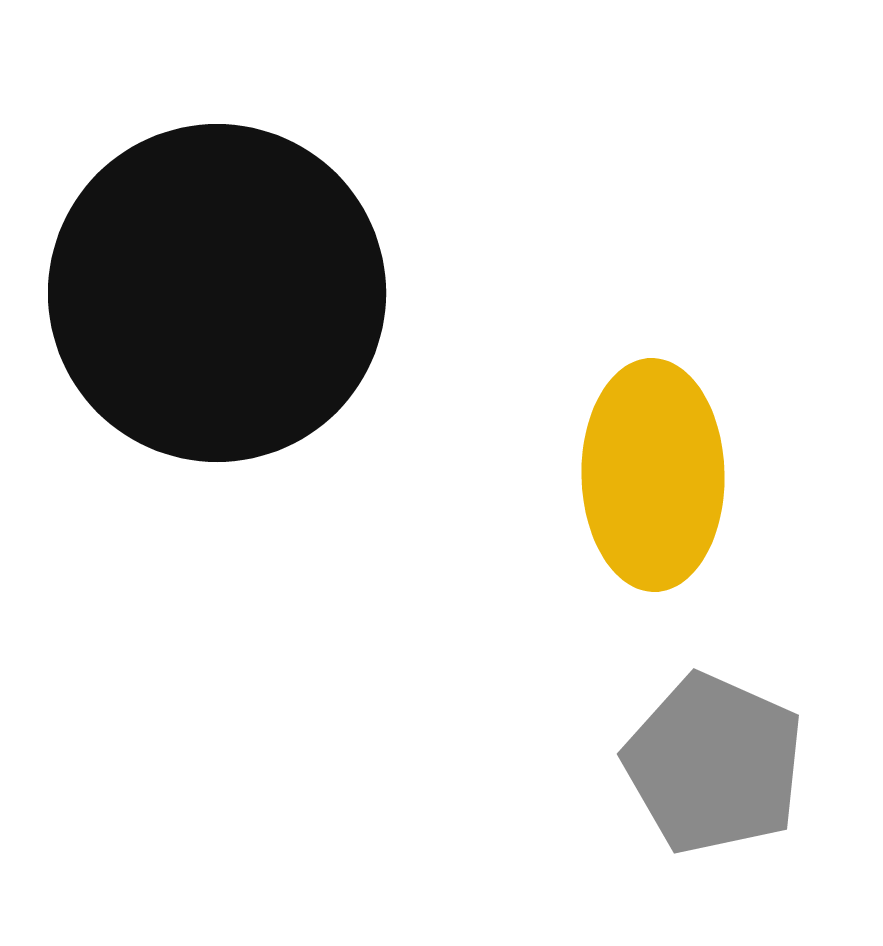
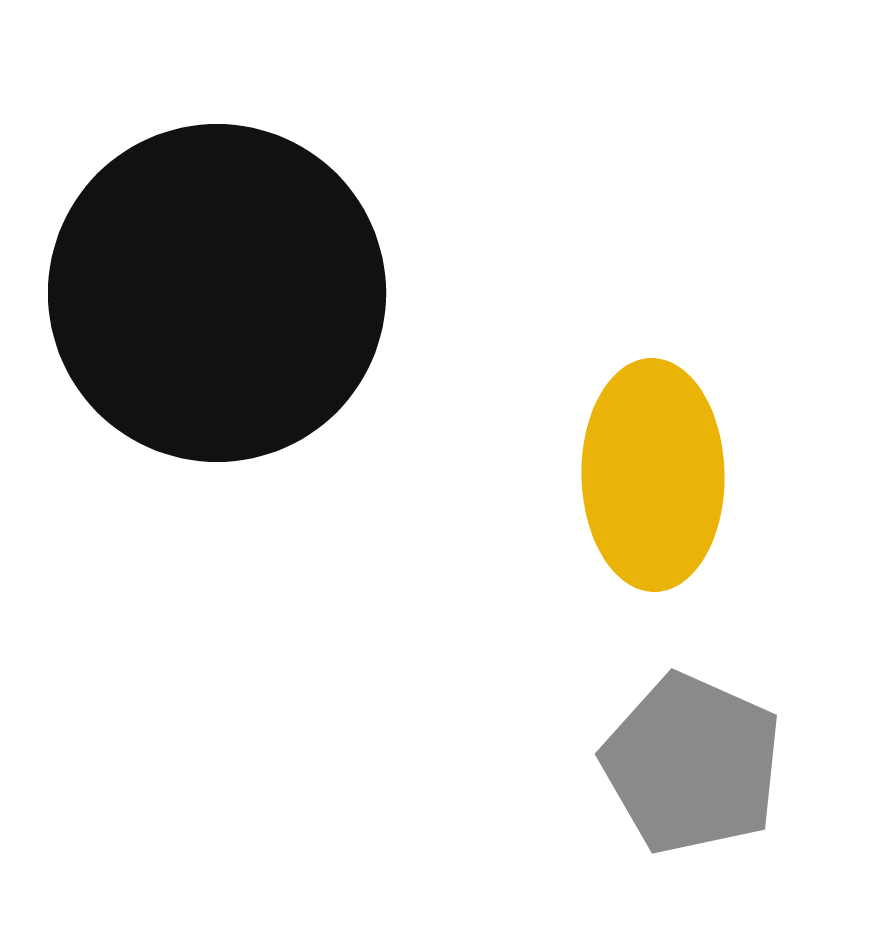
gray pentagon: moved 22 px left
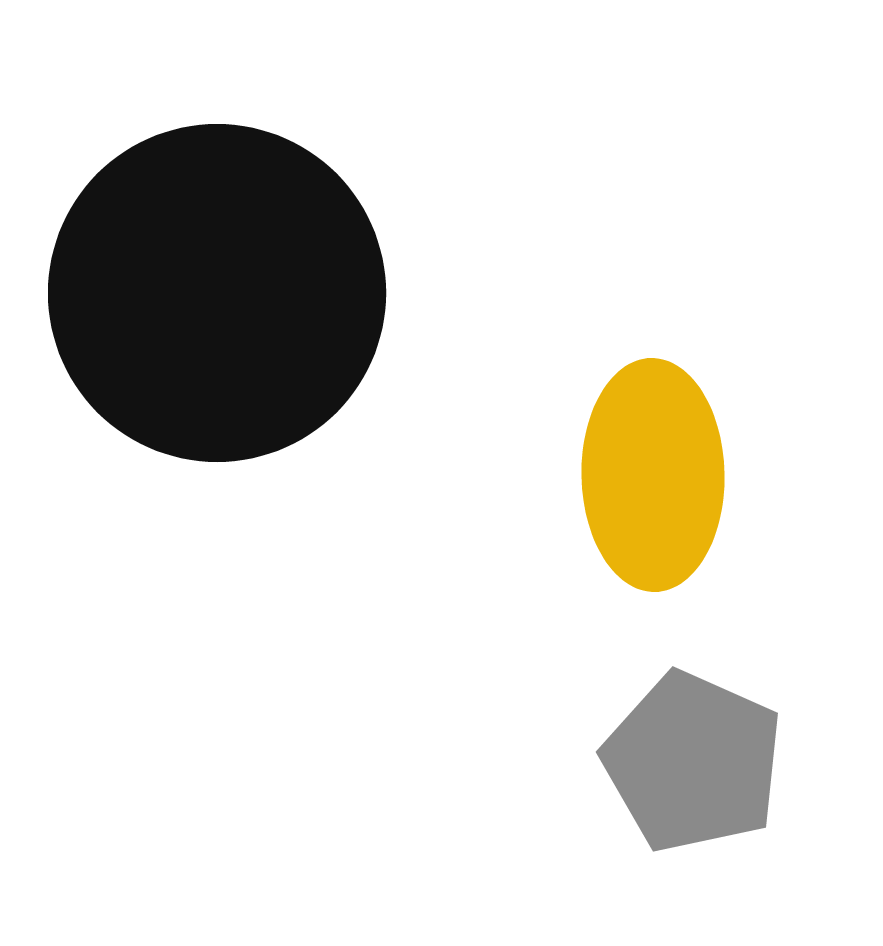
gray pentagon: moved 1 px right, 2 px up
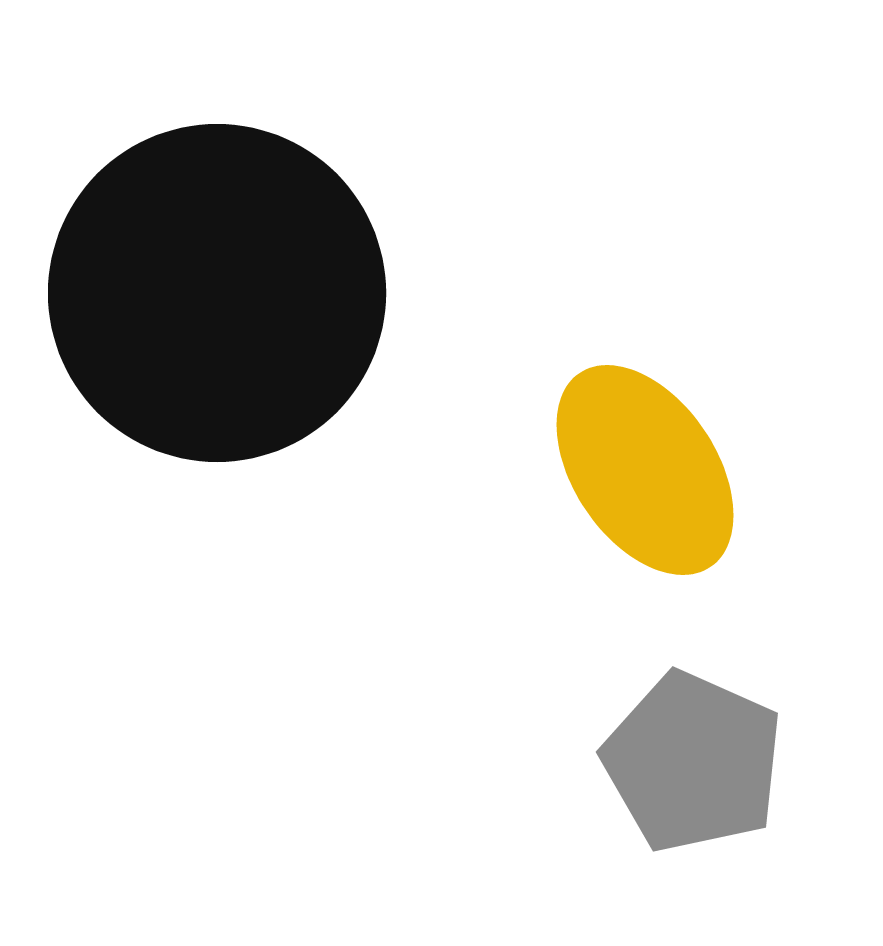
yellow ellipse: moved 8 px left, 5 px up; rotated 33 degrees counterclockwise
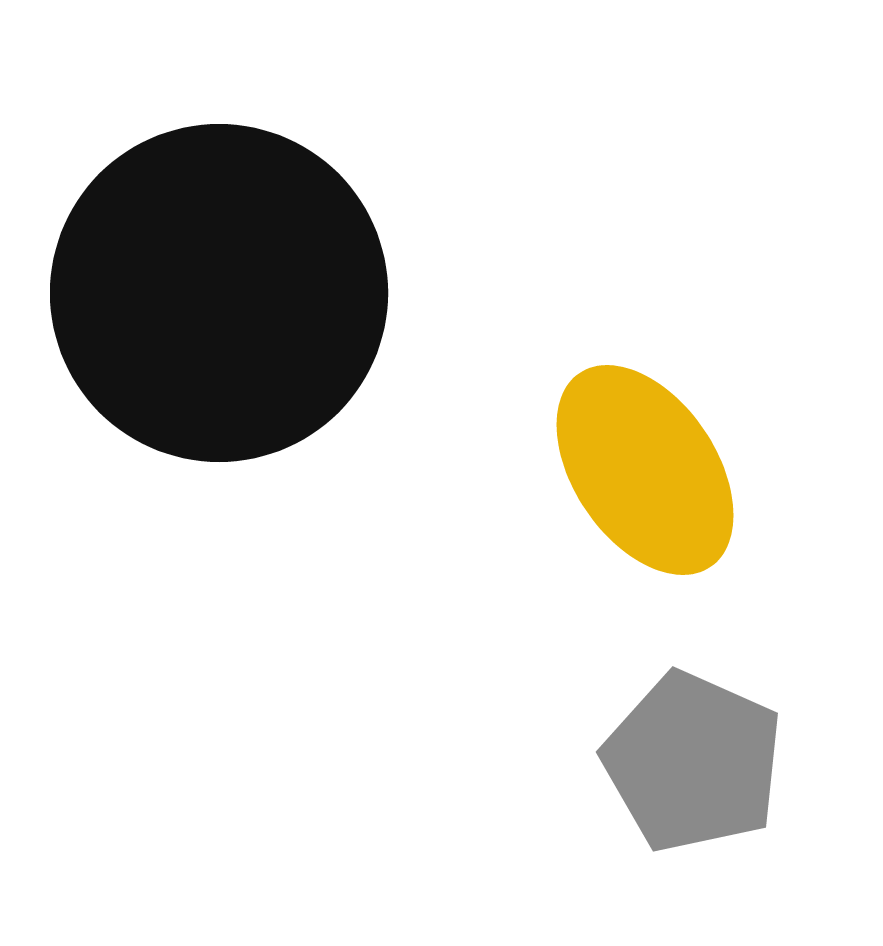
black circle: moved 2 px right
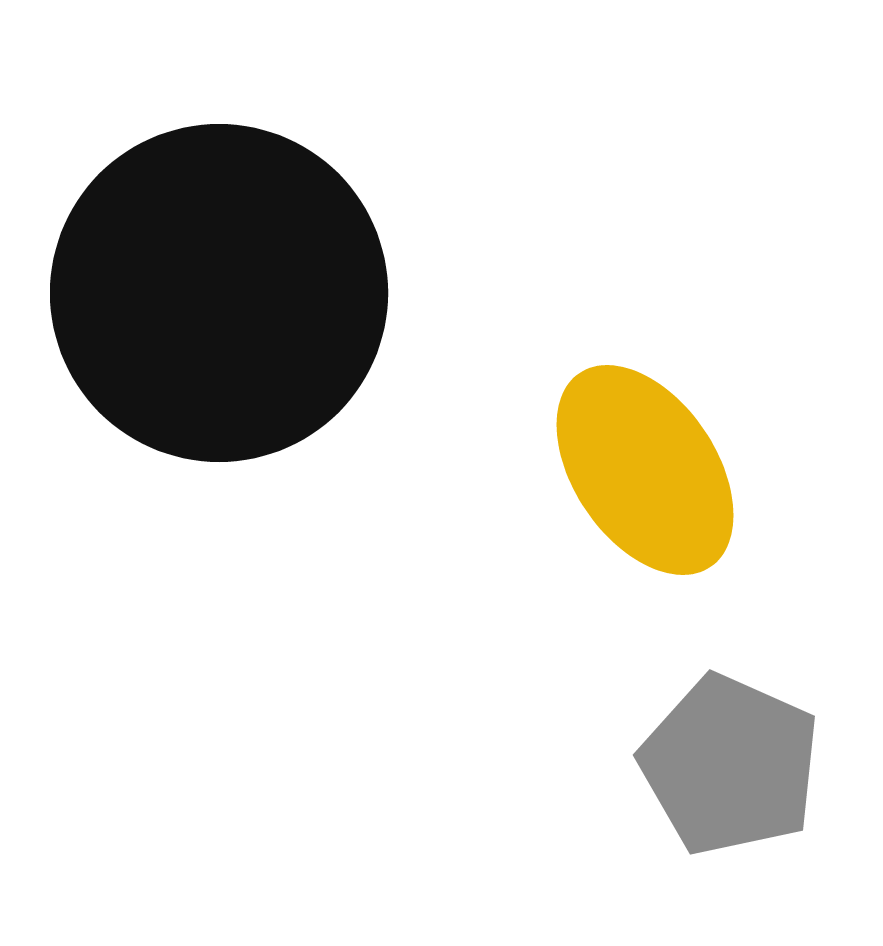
gray pentagon: moved 37 px right, 3 px down
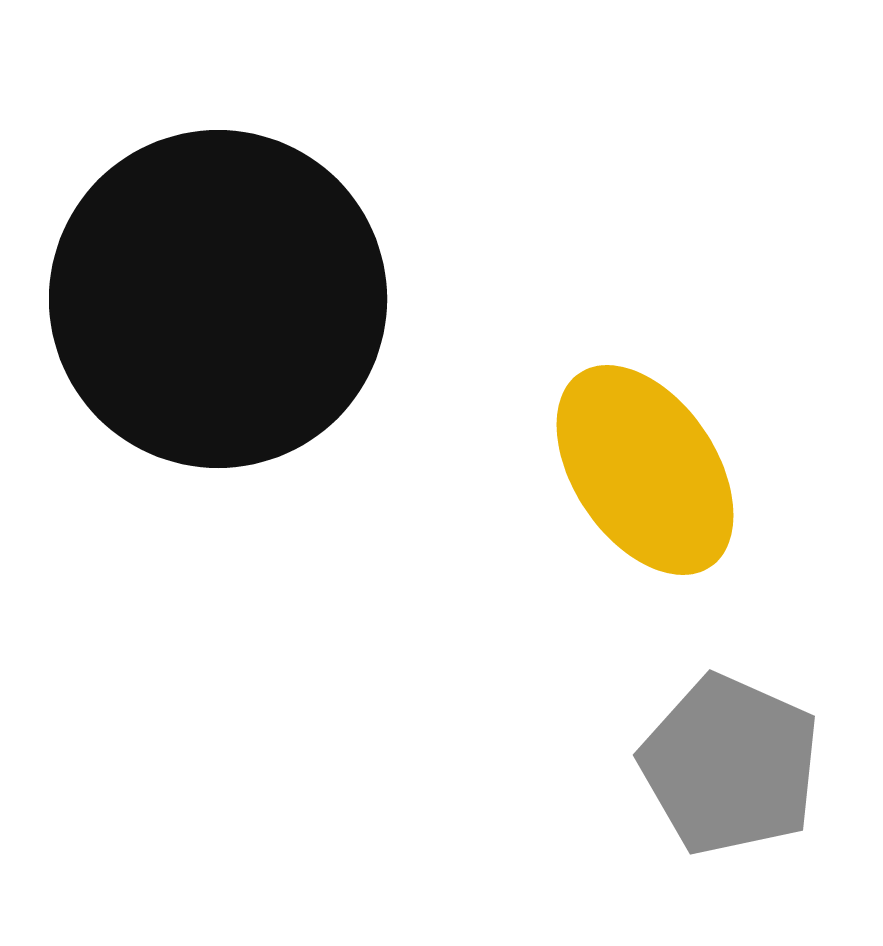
black circle: moved 1 px left, 6 px down
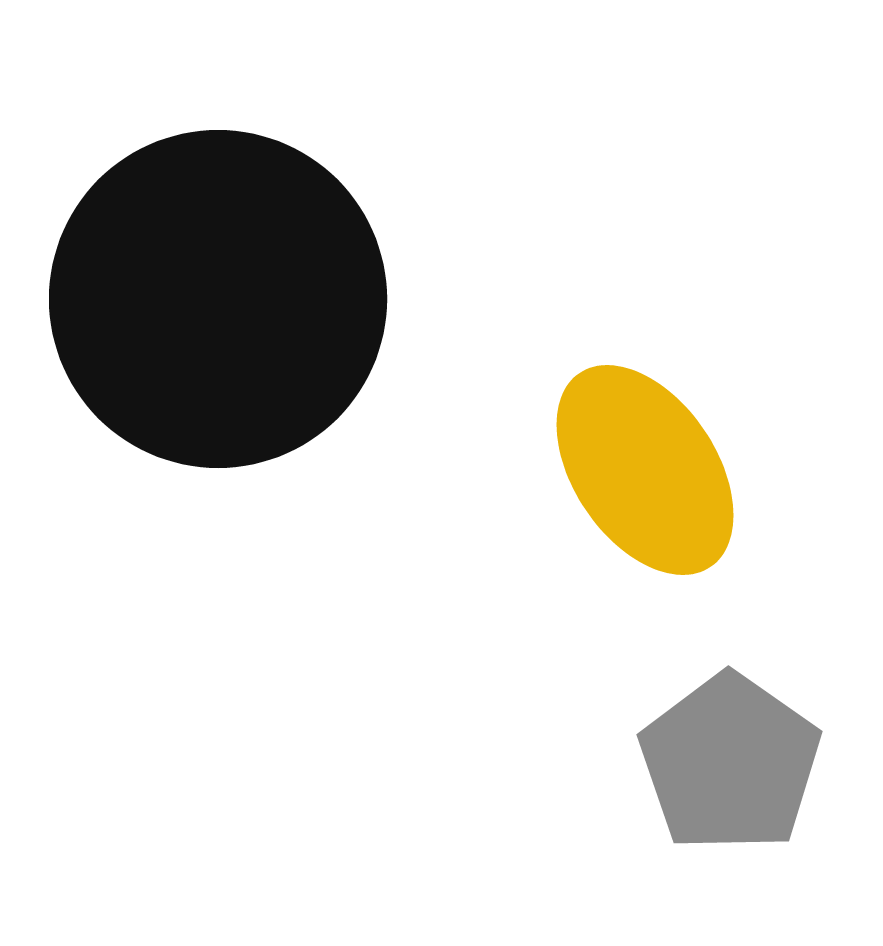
gray pentagon: moved 2 px up; rotated 11 degrees clockwise
